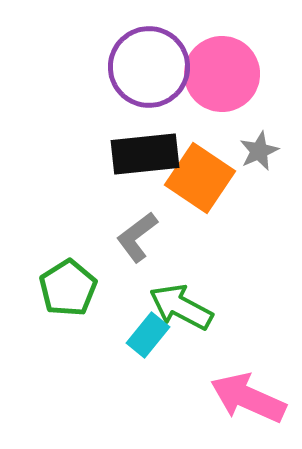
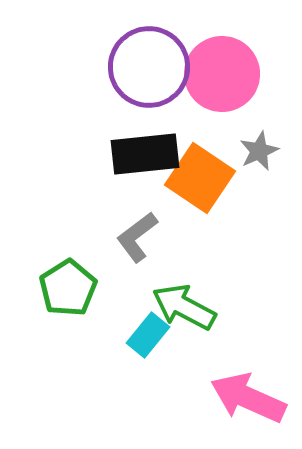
green arrow: moved 3 px right
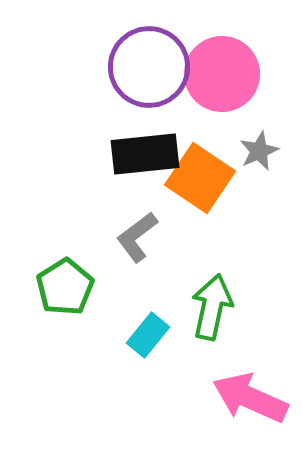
green pentagon: moved 3 px left, 1 px up
green arrow: moved 28 px right; rotated 74 degrees clockwise
pink arrow: moved 2 px right
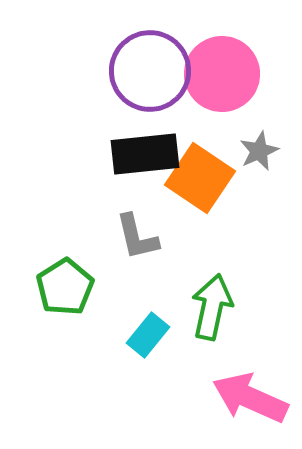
purple circle: moved 1 px right, 4 px down
gray L-shape: rotated 66 degrees counterclockwise
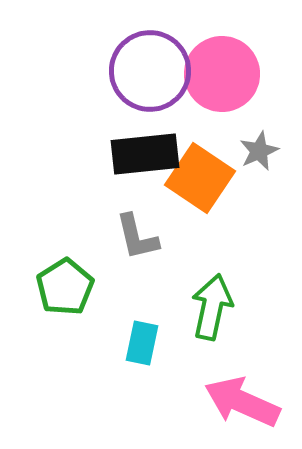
cyan rectangle: moved 6 px left, 8 px down; rotated 27 degrees counterclockwise
pink arrow: moved 8 px left, 4 px down
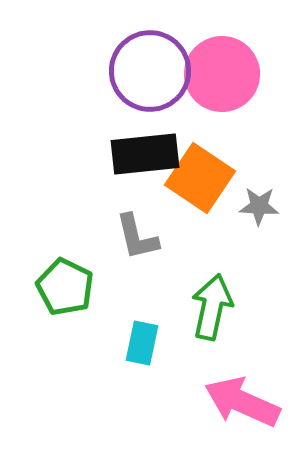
gray star: moved 55 px down; rotated 27 degrees clockwise
green pentagon: rotated 14 degrees counterclockwise
